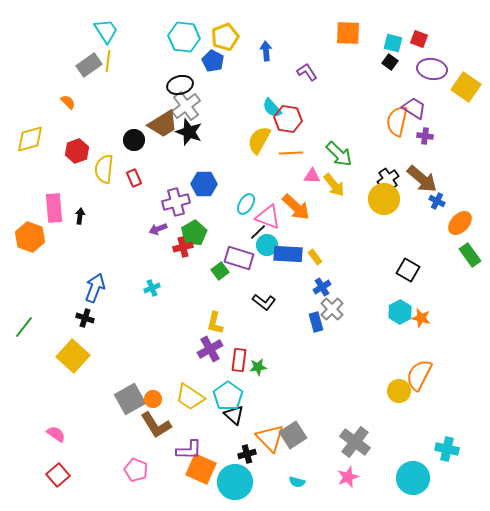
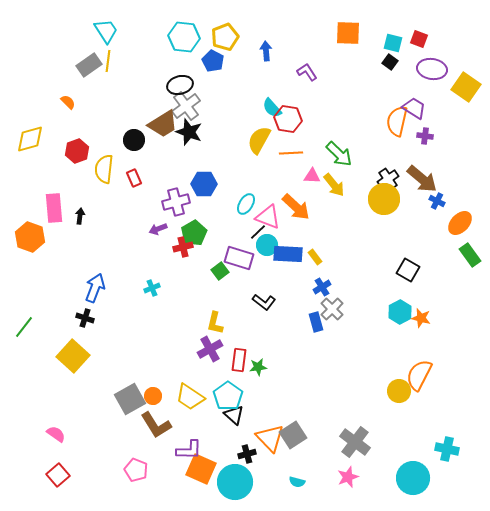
orange circle at (153, 399): moved 3 px up
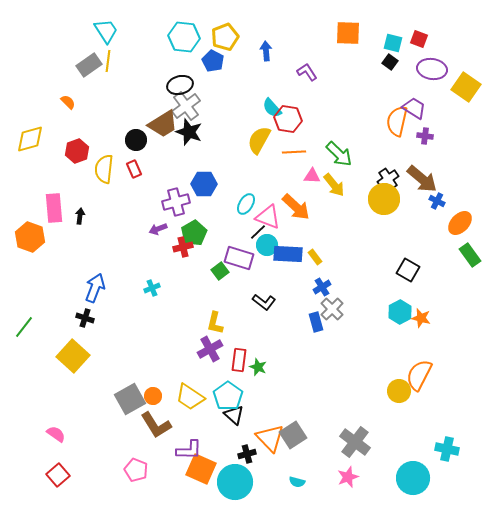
black circle at (134, 140): moved 2 px right
orange line at (291, 153): moved 3 px right, 1 px up
red rectangle at (134, 178): moved 9 px up
green star at (258, 367): rotated 30 degrees clockwise
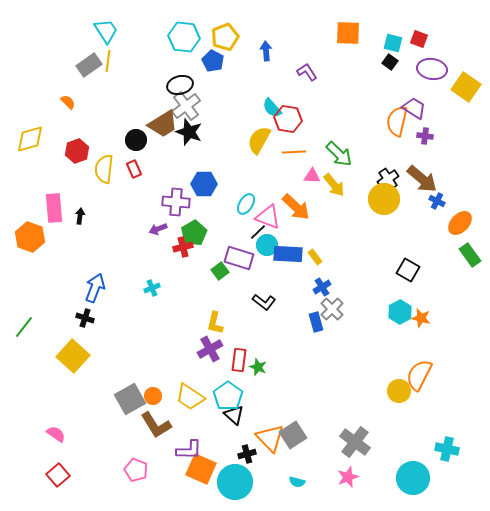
purple cross at (176, 202): rotated 20 degrees clockwise
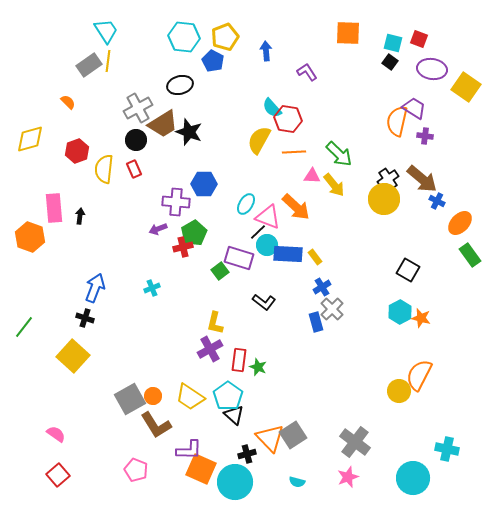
gray cross at (186, 106): moved 48 px left, 2 px down; rotated 8 degrees clockwise
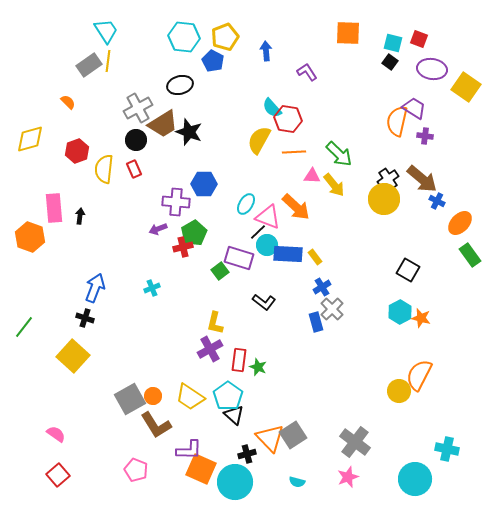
cyan circle at (413, 478): moved 2 px right, 1 px down
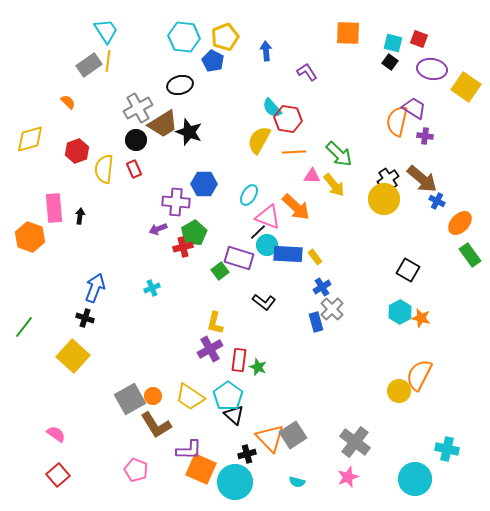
cyan ellipse at (246, 204): moved 3 px right, 9 px up
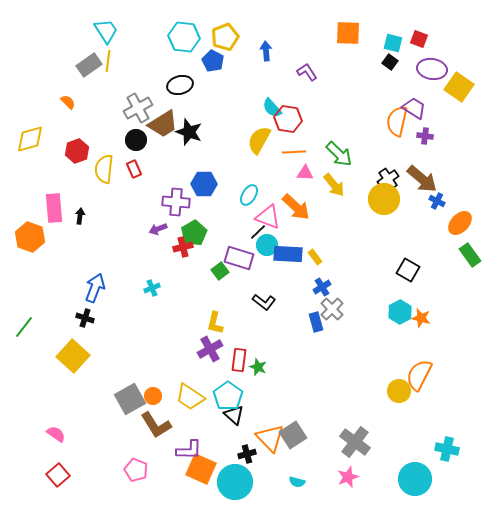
yellow square at (466, 87): moved 7 px left
pink triangle at (312, 176): moved 7 px left, 3 px up
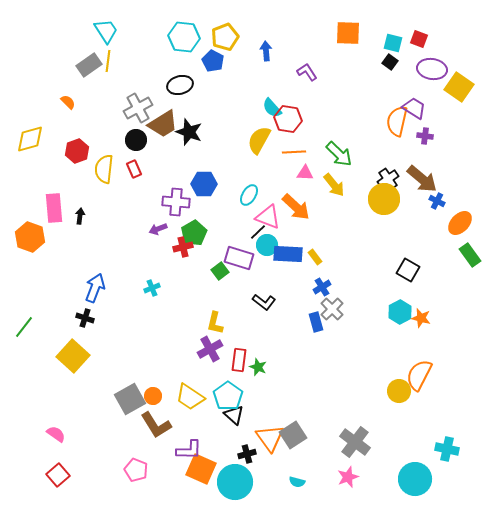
orange triangle at (270, 438): rotated 8 degrees clockwise
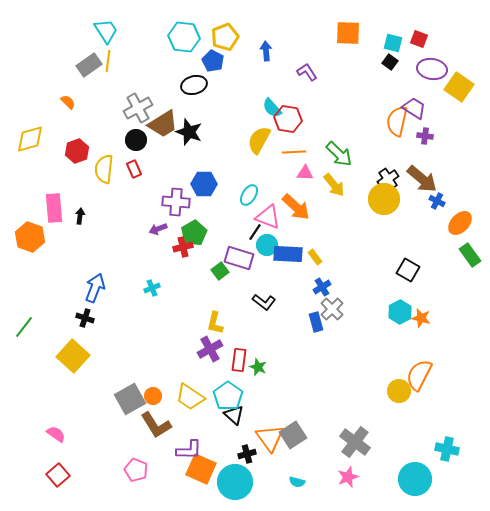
black ellipse at (180, 85): moved 14 px right
black line at (258, 232): moved 3 px left; rotated 12 degrees counterclockwise
